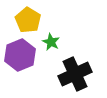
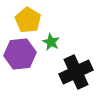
purple hexagon: moved 1 px up; rotated 16 degrees clockwise
black cross: moved 1 px right, 2 px up
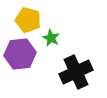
yellow pentagon: rotated 15 degrees counterclockwise
green star: moved 4 px up
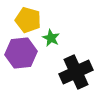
purple hexagon: moved 1 px right, 1 px up
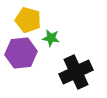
green star: rotated 18 degrees counterclockwise
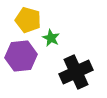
green star: rotated 18 degrees clockwise
purple hexagon: moved 3 px down
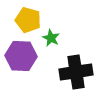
purple hexagon: rotated 8 degrees clockwise
black cross: rotated 16 degrees clockwise
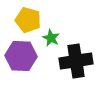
black cross: moved 11 px up
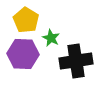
yellow pentagon: moved 2 px left; rotated 15 degrees clockwise
purple hexagon: moved 2 px right, 2 px up
